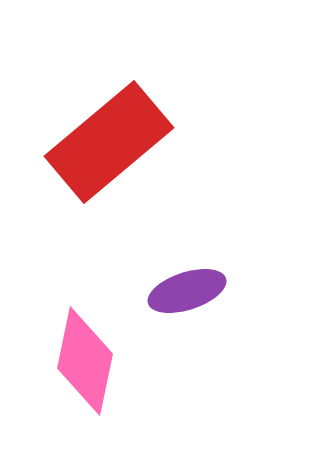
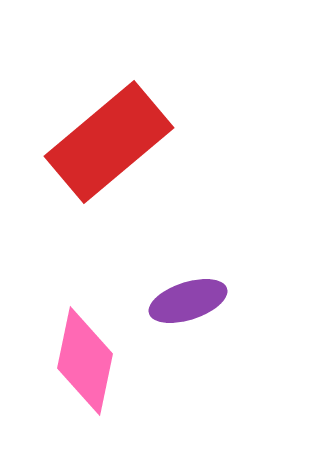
purple ellipse: moved 1 px right, 10 px down
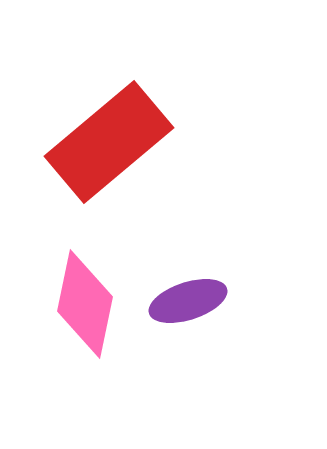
pink diamond: moved 57 px up
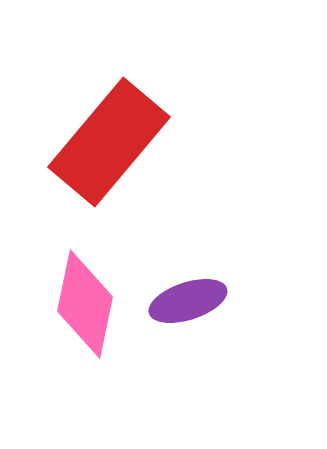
red rectangle: rotated 10 degrees counterclockwise
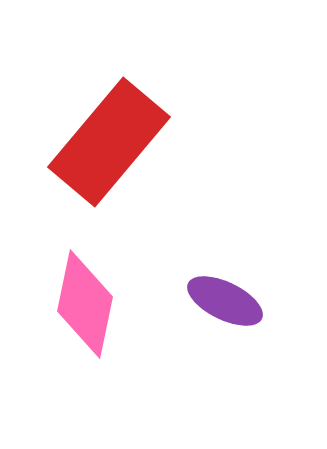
purple ellipse: moved 37 px right; rotated 44 degrees clockwise
